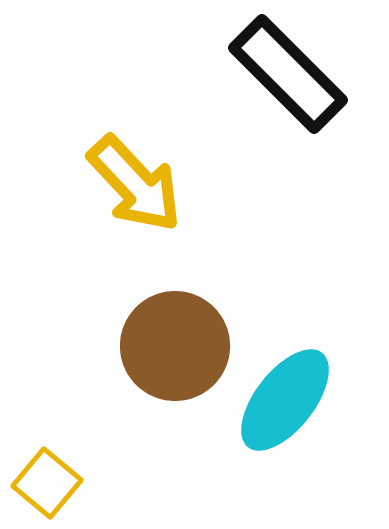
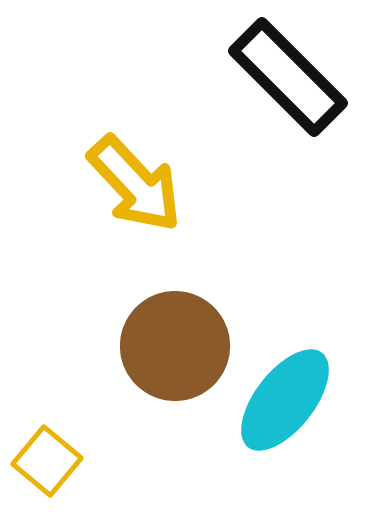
black rectangle: moved 3 px down
yellow square: moved 22 px up
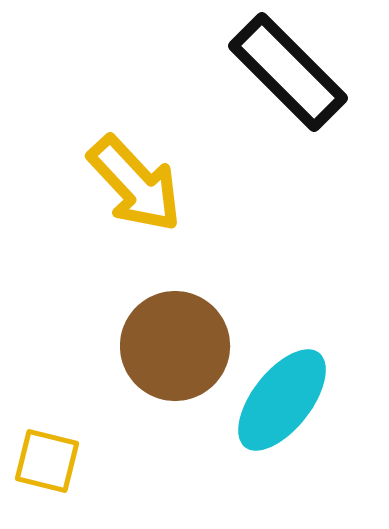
black rectangle: moved 5 px up
cyan ellipse: moved 3 px left
yellow square: rotated 26 degrees counterclockwise
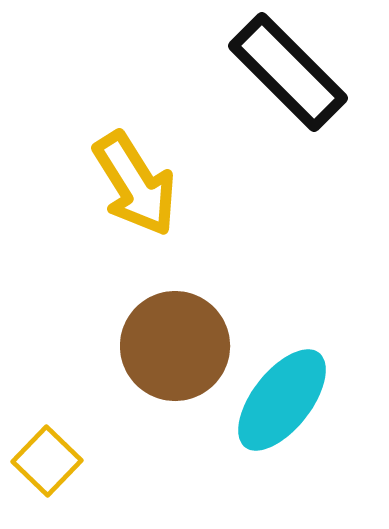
yellow arrow: rotated 11 degrees clockwise
yellow square: rotated 30 degrees clockwise
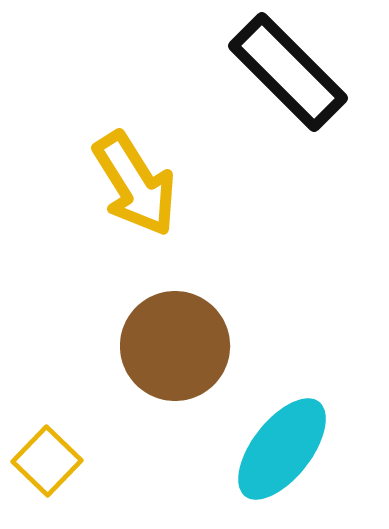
cyan ellipse: moved 49 px down
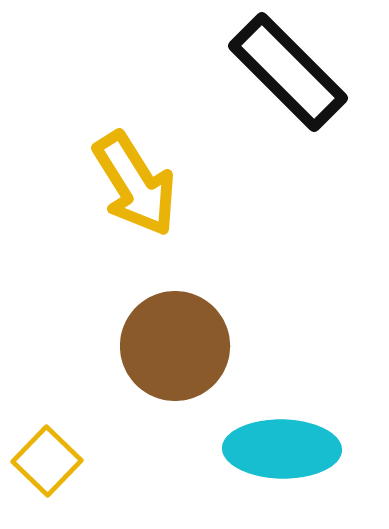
cyan ellipse: rotated 53 degrees clockwise
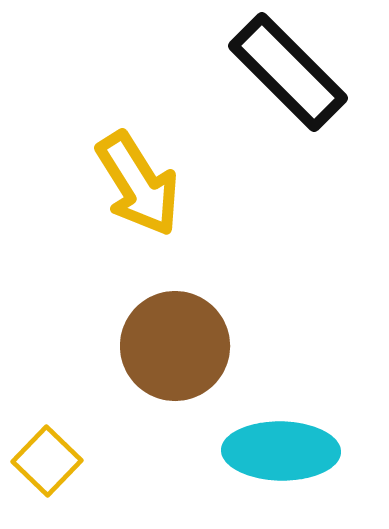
yellow arrow: moved 3 px right
cyan ellipse: moved 1 px left, 2 px down
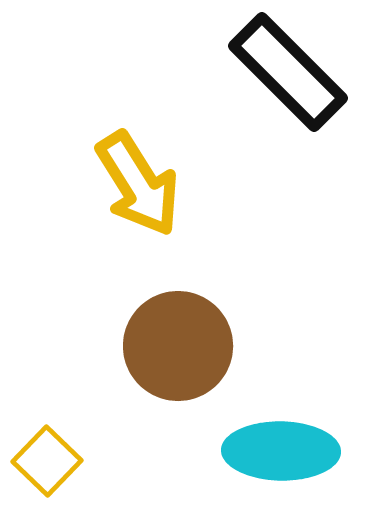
brown circle: moved 3 px right
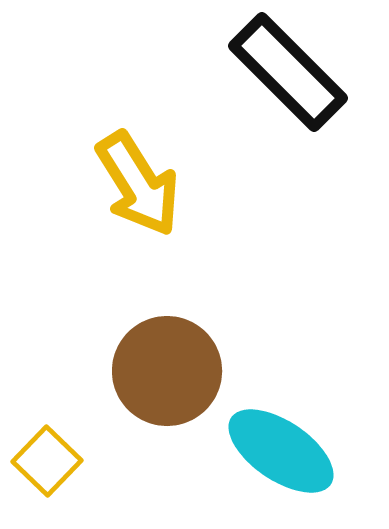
brown circle: moved 11 px left, 25 px down
cyan ellipse: rotated 33 degrees clockwise
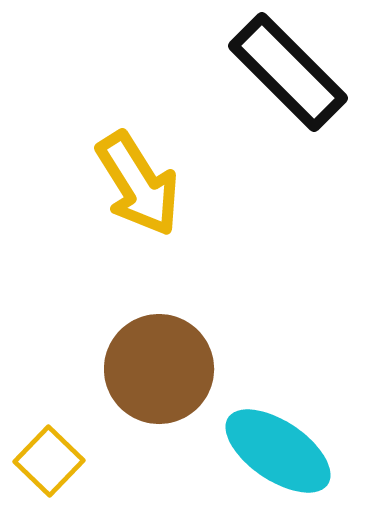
brown circle: moved 8 px left, 2 px up
cyan ellipse: moved 3 px left
yellow square: moved 2 px right
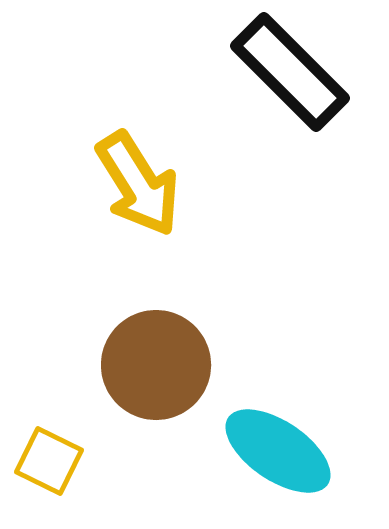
black rectangle: moved 2 px right
brown circle: moved 3 px left, 4 px up
yellow square: rotated 18 degrees counterclockwise
